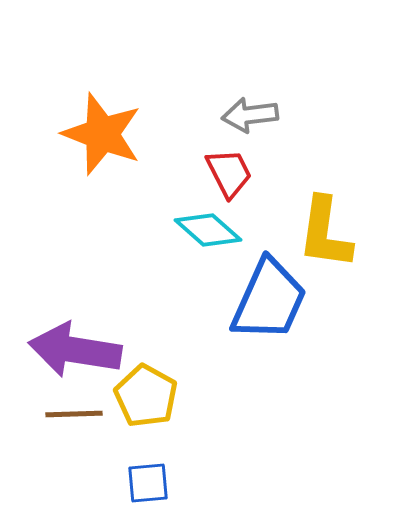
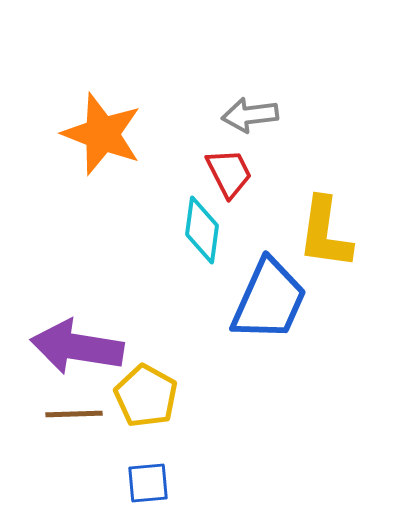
cyan diamond: moved 6 px left; rotated 56 degrees clockwise
purple arrow: moved 2 px right, 3 px up
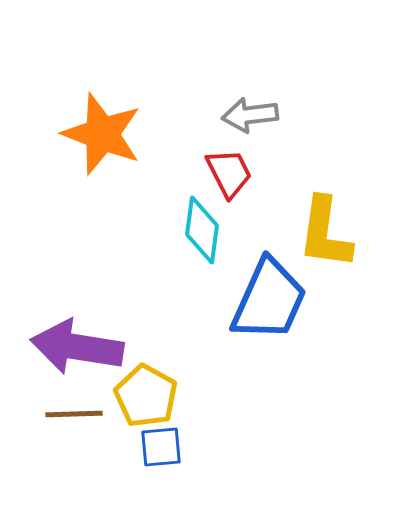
blue square: moved 13 px right, 36 px up
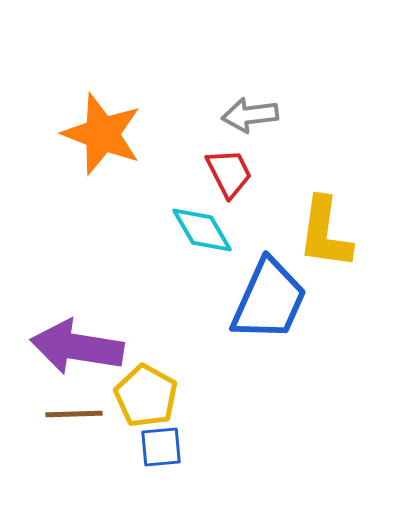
cyan diamond: rotated 38 degrees counterclockwise
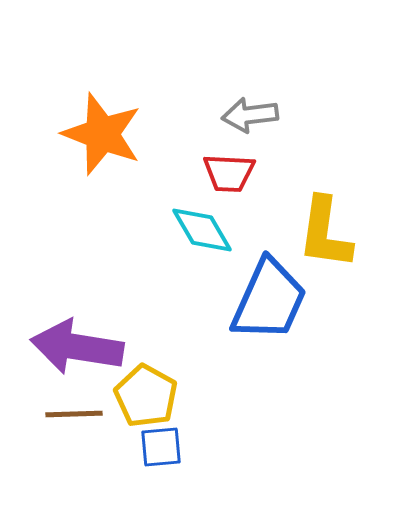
red trapezoid: rotated 120 degrees clockwise
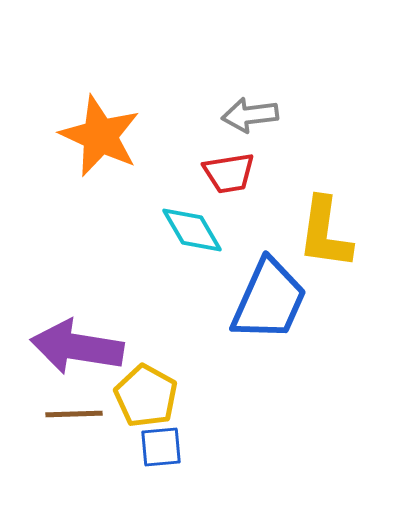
orange star: moved 2 px left, 2 px down; rotated 4 degrees clockwise
red trapezoid: rotated 12 degrees counterclockwise
cyan diamond: moved 10 px left
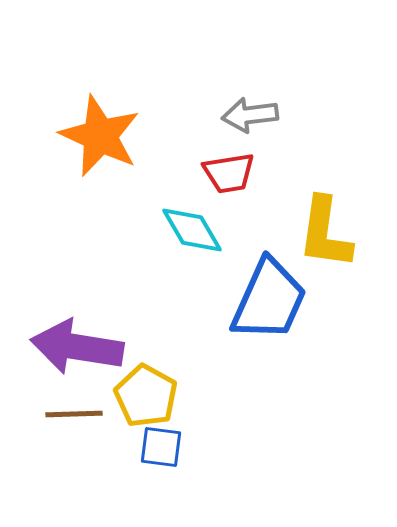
blue square: rotated 12 degrees clockwise
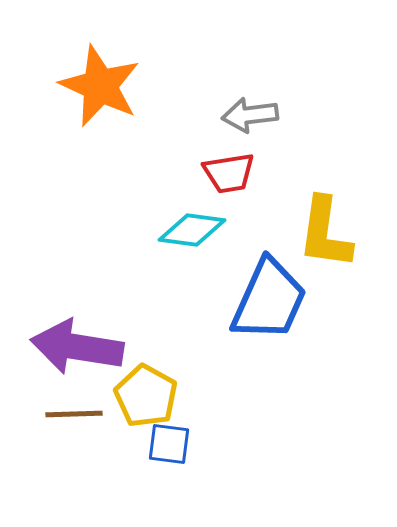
orange star: moved 50 px up
cyan diamond: rotated 52 degrees counterclockwise
blue square: moved 8 px right, 3 px up
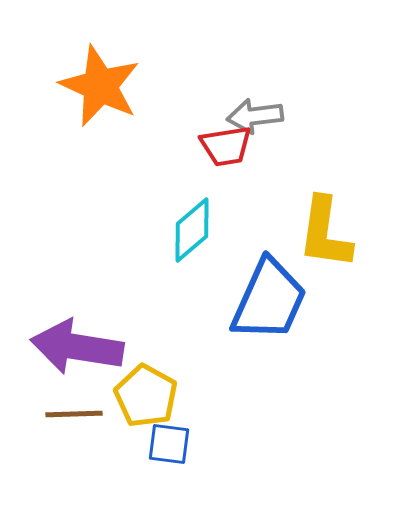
gray arrow: moved 5 px right, 1 px down
red trapezoid: moved 3 px left, 27 px up
cyan diamond: rotated 48 degrees counterclockwise
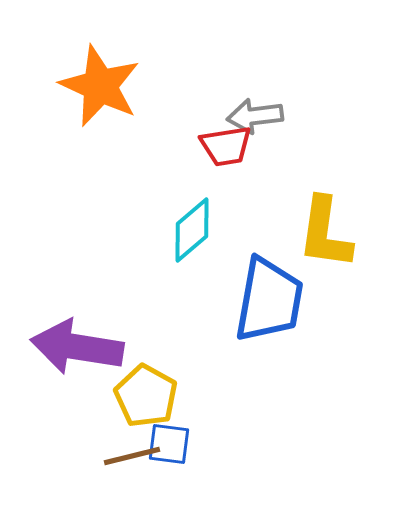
blue trapezoid: rotated 14 degrees counterclockwise
brown line: moved 58 px right, 42 px down; rotated 12 degrees counterclockwise
